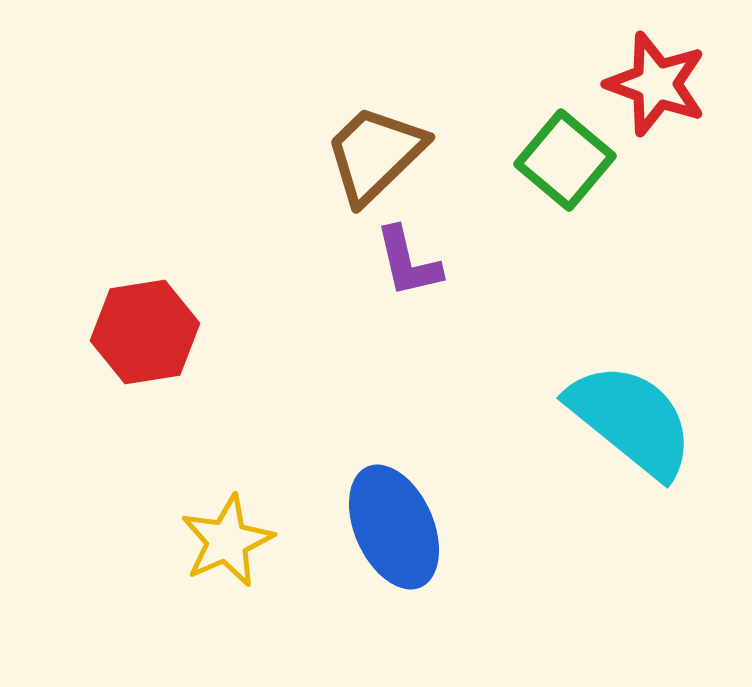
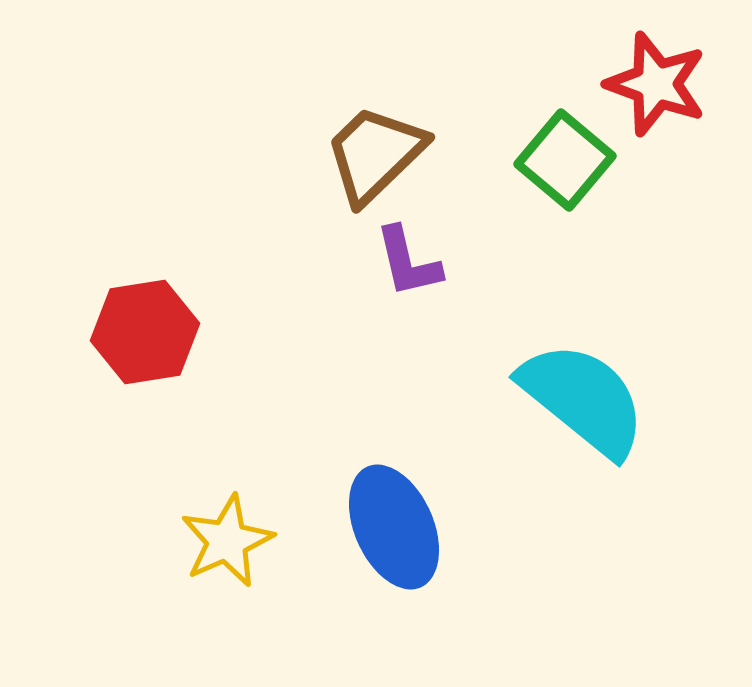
cyan semicircle: moved 48 px left, 21 px up
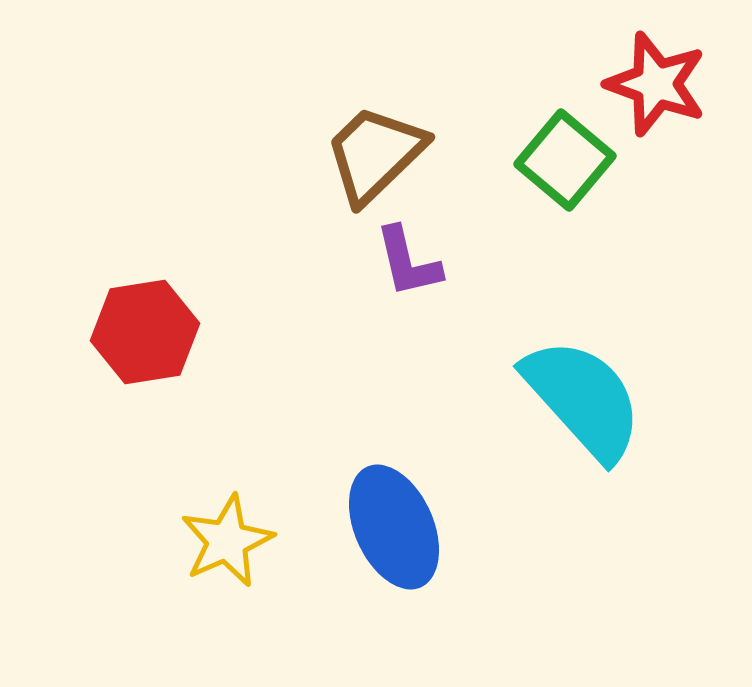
cyan semicircle: rotated 9 degrees clockwise
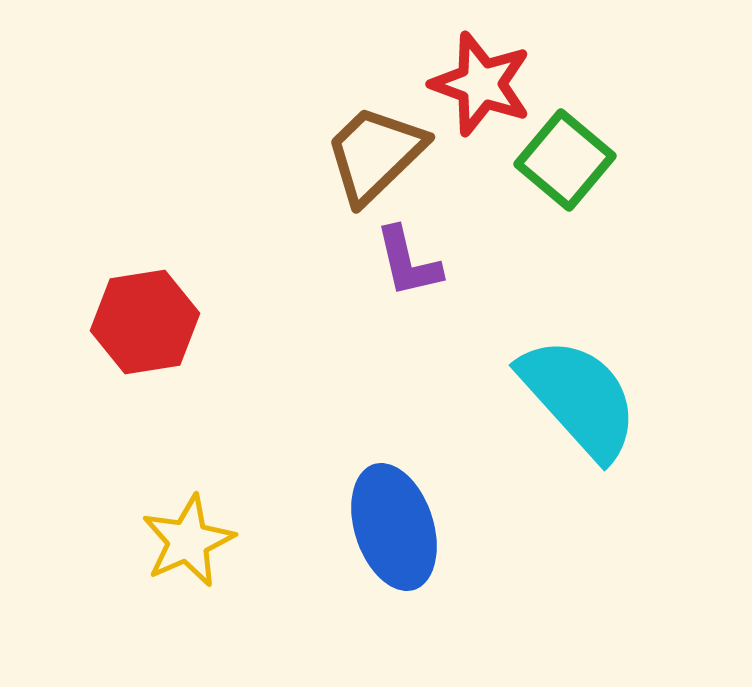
red star: moved 175 px left
red hexagon: moved 10 px up
cyan semicircle: moved 4 px left, 1 px up
blue ellipse: rotated 6 degrees clockwise
yellow star: moved 39 px left
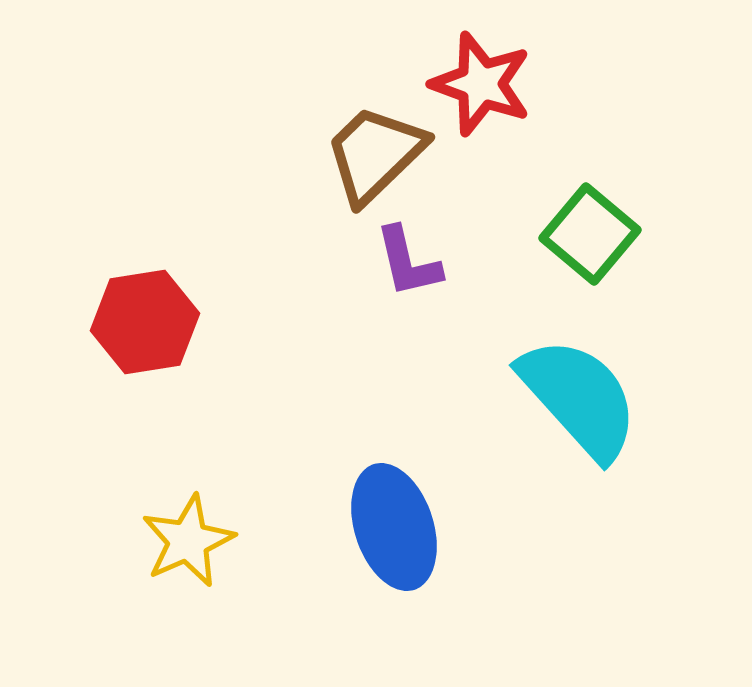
green square: moved 25 px right, 74 px down
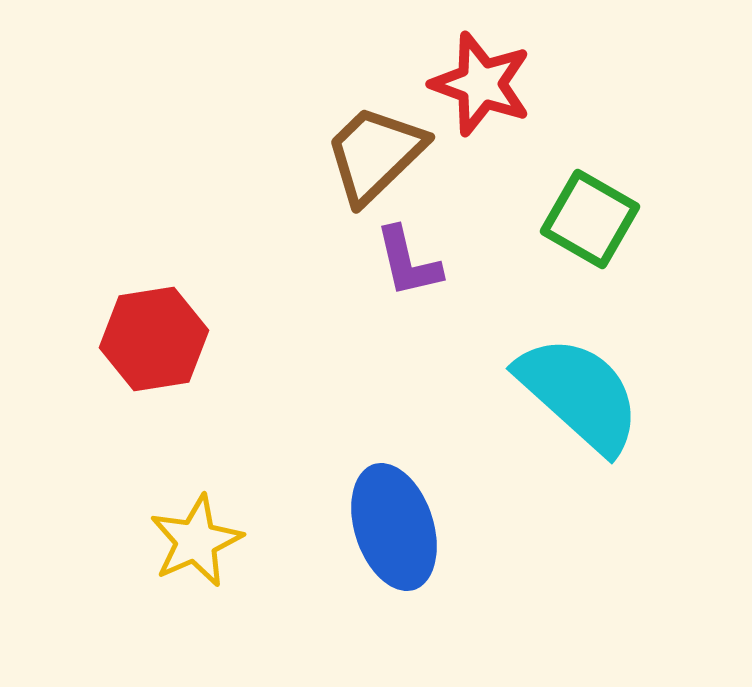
green square: moved 15 px up; rotated 10 degrees counterclockwise
red hexagon: moved 9 px right, 17 px down
cyan semicircle: moved 4 px up; rotated 6 degrees counterclockwise
yellow star: moved 8 px right
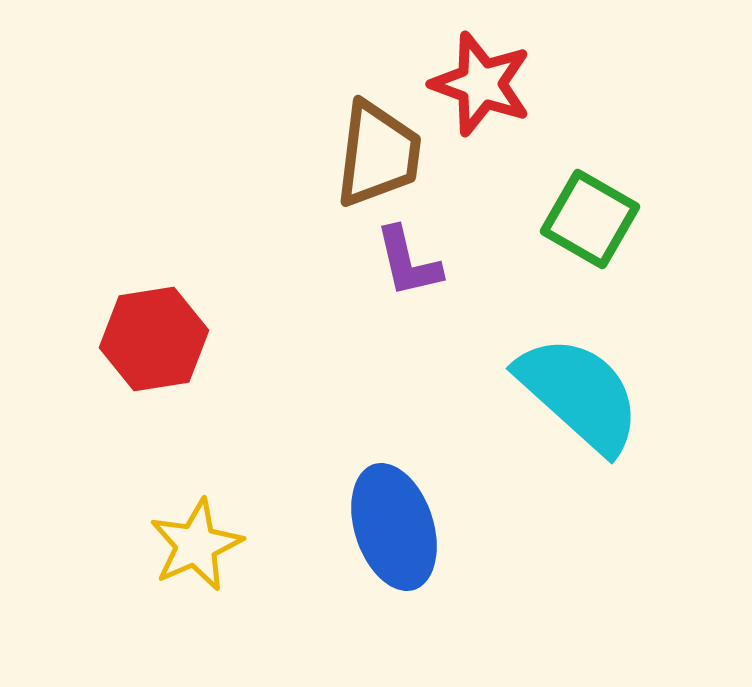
brown trapezoid: moved 3 px right; rotated 141 degrees clockwise
yellow star: moved 4 px down
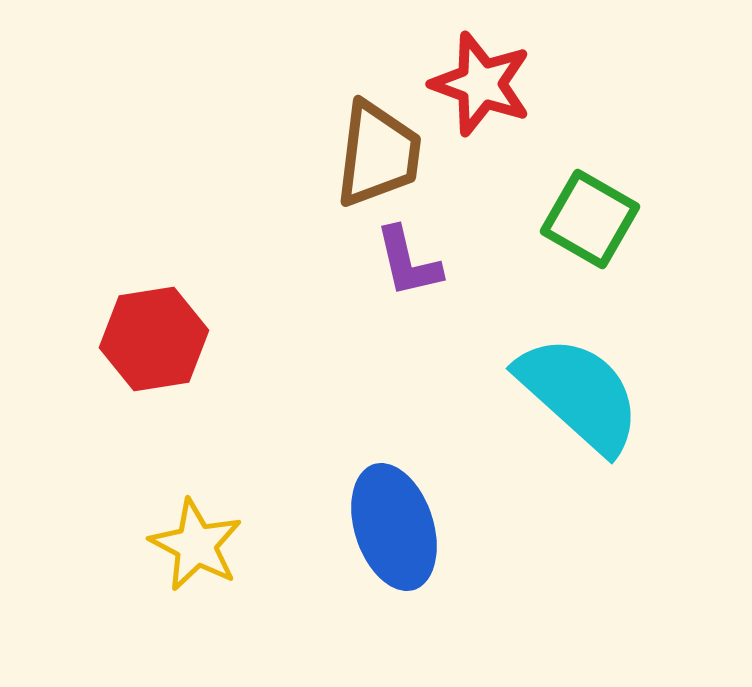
yellow star: rotated 20 degrees counterclockwise
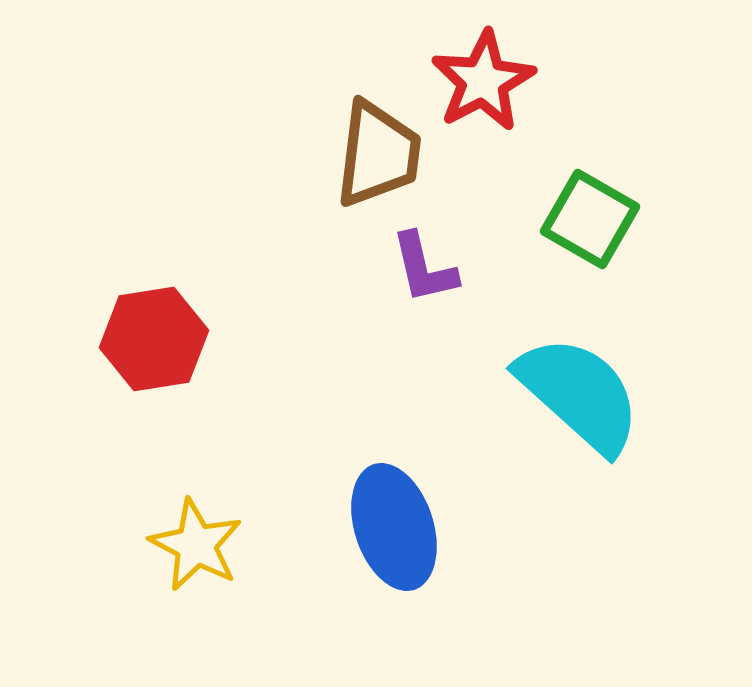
red star: moved 2 px right, 3 px up; rotated 24 degrees clockwise
purple L-shape: moved 16 px right, 6 px down
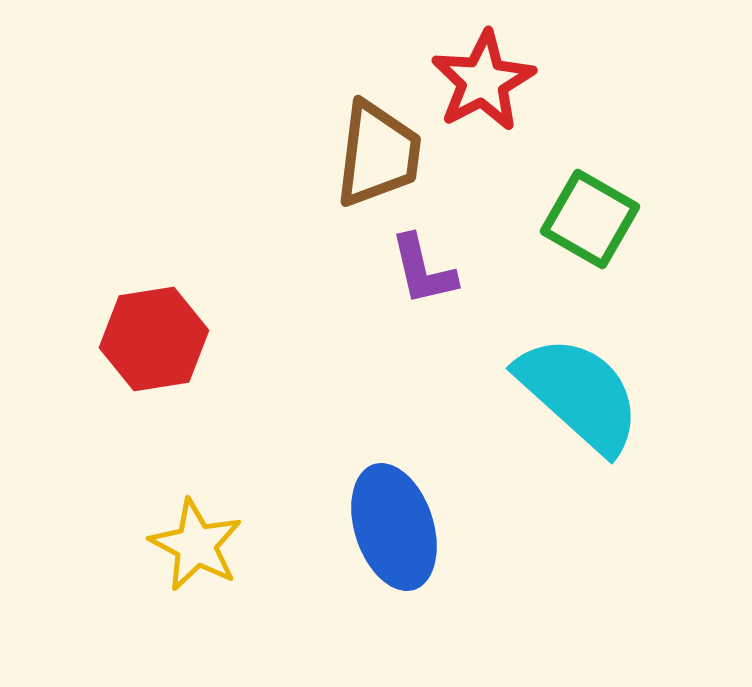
purple L-shape: moved 1 px left, 2 px down
